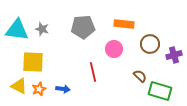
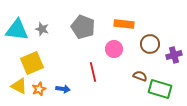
gray pentagon: rotated 25 degrees clockwise
yellow square: moved 1 px left, 1 px down; rotated 25 degrees counterclockwise
brown semicircle: rotated 24 degrees counterclockwise
green rectangle: moved 2 px up
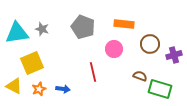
cyan triangle: moved 3 px down; rotated 15 degrees counterclockwise
yellow triangle: moved 5 px left
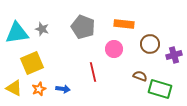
yellow triangle: moved 2 px down
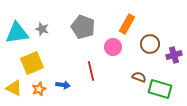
orange rectangle: moved 3 px right; rotated 66 degrees counterclockwise
pink circle: moved 1 px left, 2 px up
red line: moved 2 px left, 1 px up
brown semicircle: moved 1 px left, 1 px down
blue arrow: moved 4 px up
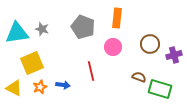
orange rectangle: moved 10 px left, 6 px up; rotated 24 degrees counterclockwise
orange star: moved 1 px right, 2 px up
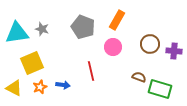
orange rectangle: moved 2 px down; rotated 24 degrees clockwise
purple cross: moved 4 px up; rotated 21 degrees clockwise
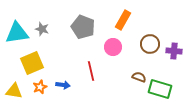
orange rectangle: moved 6 px right
yellow triangle: moved 3 px down; rotated 18 degrees counterclockwise
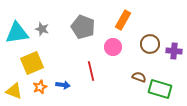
yellow triangle: rotated 12 degrees clockwise
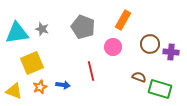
purple cross: moved 3 px left, 1 px down
